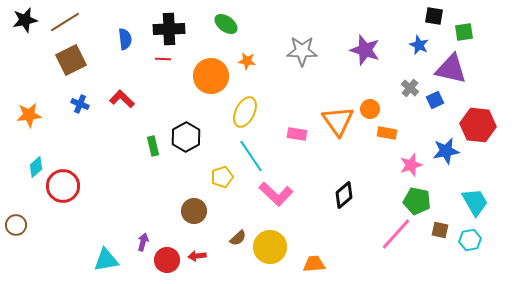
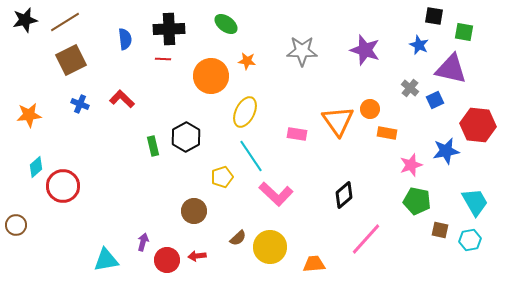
green square at (464, 32): rotated 18 degrees clockwise
pink line at (396, 234): moved 30 px left, 5 px down
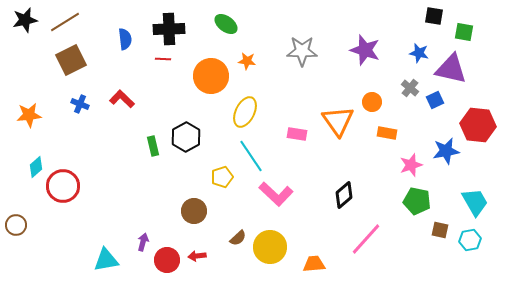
blue star at (419, 45): moved 8 px down; rotated 12 degrees counterclockwise
orange circle at (370, 109): moved 2 px right, 7 px up
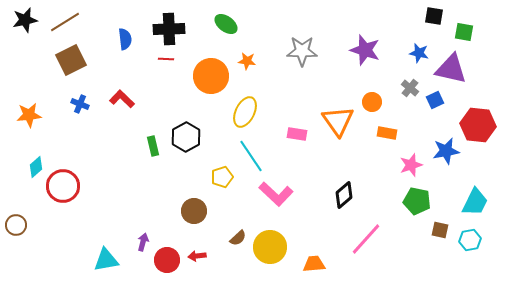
red line at (163, 59): moved 3 px right
cyan trapezoid at (475, 202): rotated 56 degrees clockwise
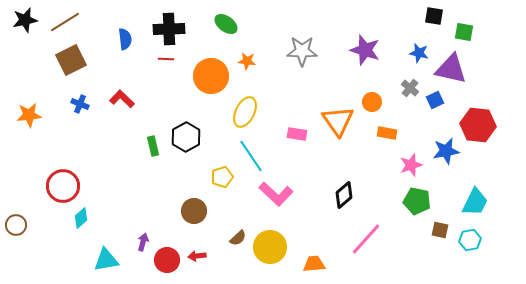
cyan diamond at (36, 167): moved 45 px right, 51 px down
